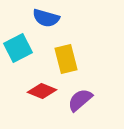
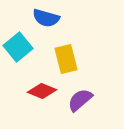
cyan square: moved 1 px up; rotated 12 degrees counterclockwise
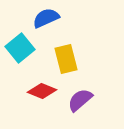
blue semicircle: rotated 140 degrees clockwise
cyan square: moved 2 px right, 1 px down
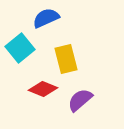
red diamond: moved 1 px right, 2 px up
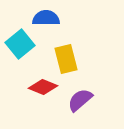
blue semicircle: rotated 24 degrees clockwise
cyan square: moved 4 px up
red diamond: moved 2 px up
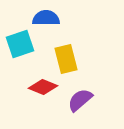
cyan square: rotated 20 degrees clockwise
